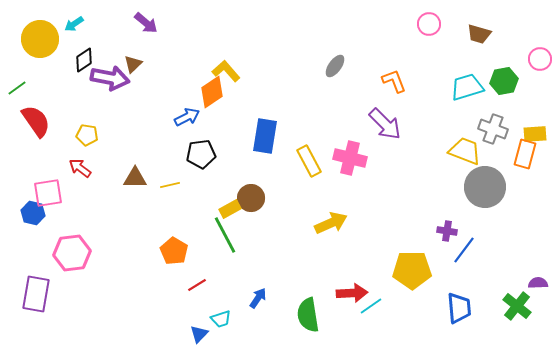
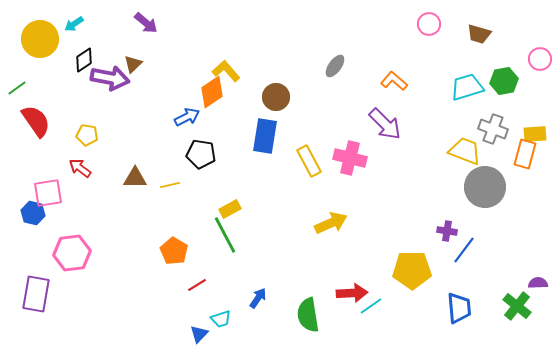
orange L-shape at (394, 81): rotated 28 degrees counterclockwise
black pentagon at (201, 154): rotated 16 degrees clockwise
brown circle at (251, 198): moved 25 px right, 101 px up
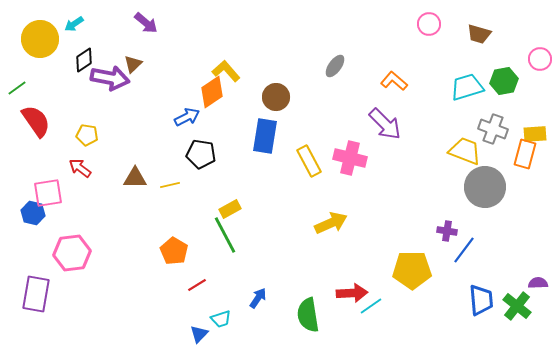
blue trapezoid at (459, 308): moved 22 px right, 8 px up
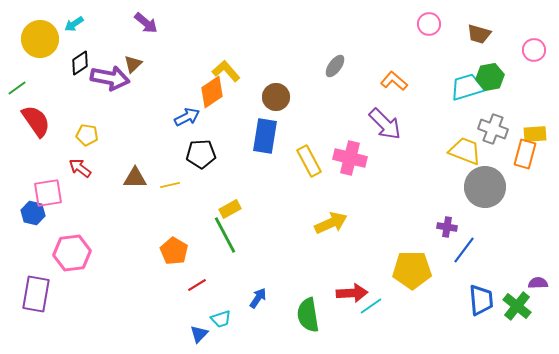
pink circle at (540, 59): moved 6 px left, 9 px up
black diamond at (84, 60): moved 4 px left, 3 px down
green hexagon at (504, 81): moved 14 px left, 4 px up
black pentagon at (201, 154): rotated 12 degrees counterclockwise
purple cross at (447, 231): moved 4 px up
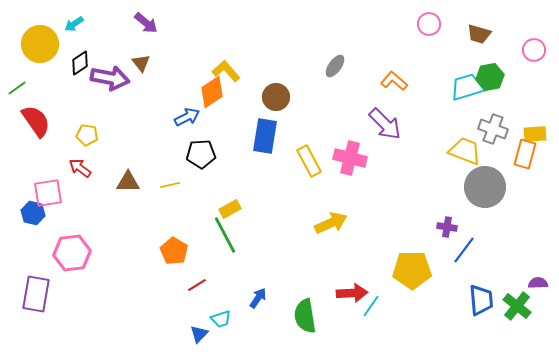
yellow circle at (40, 39): moved 5 px down
brown triangle at (133, 64): moved 8 px right, 1 px up; rotated 24 degrees counterclockwise
brown triangle at (135, 178): moved 7 px left, 4 px down
cyan line at (371, 306): rotated 20 degrees counterclockwise
green semicircle at (308, 315): moved 3 px left, 1 px down
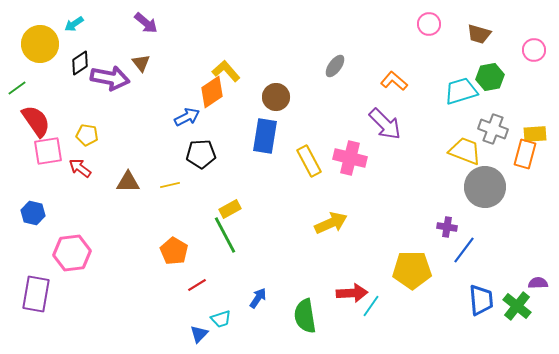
cyan trapezoid at (467, 87): moved 6 px left, 4 px down
pink square at (48, 193): moved 42 px up
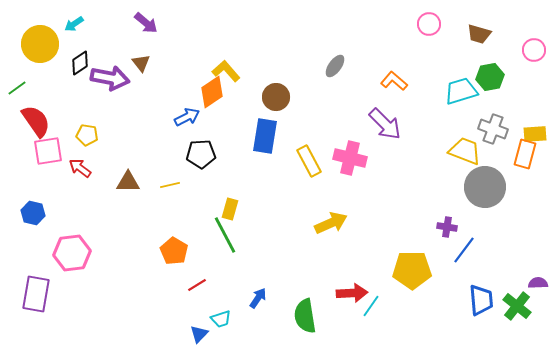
yellow rectangle at (230, 209): rotated 45 degrees counterclockwise
